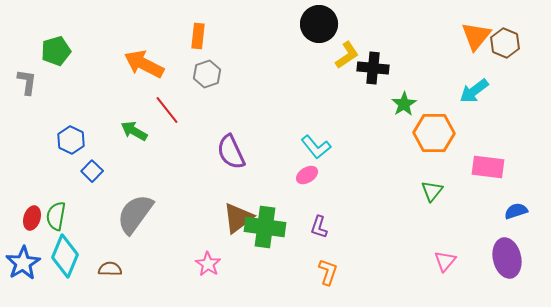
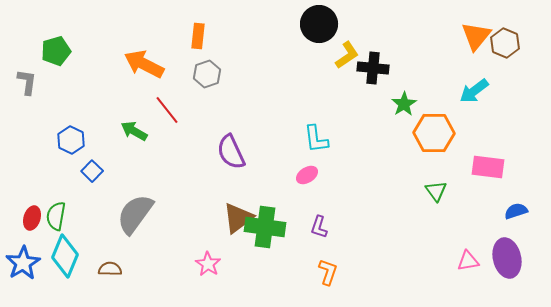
cyan L-shape: moved 8 px up; rotated 32 degrees clockwise
green triangle: moved 4 px right; rotated 15 degrees counterclockwise
pink triangle: moved 23 px right; rotated 40 degrees clockwise
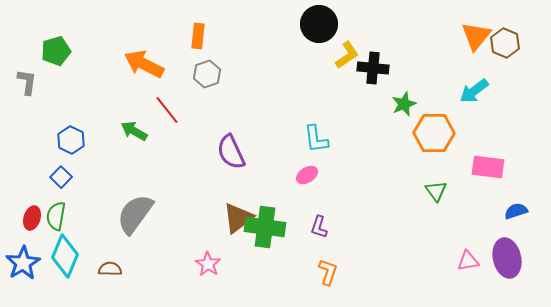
green star: rotated 10 degrees clockwise
blue square: moved 31 px left, 6 px down
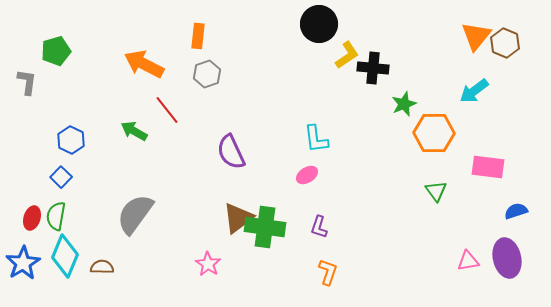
brown semicircle: moved 8 px left, 2 px up
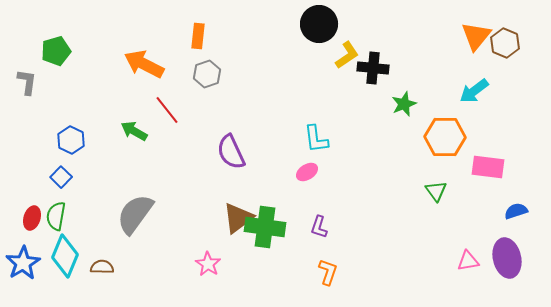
orange hexagon: moved 11 px right, 4 px down
pink ellipse: moved 3 px up
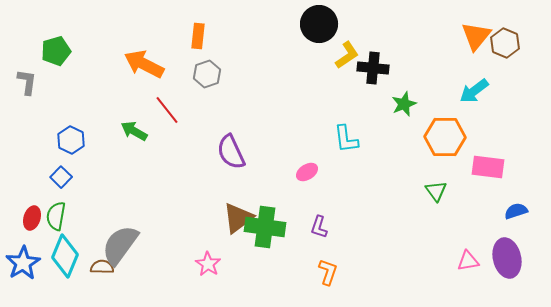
cyan L-shape: moved 30 px right
gray semicircle: moved 15 px left, 31 px down
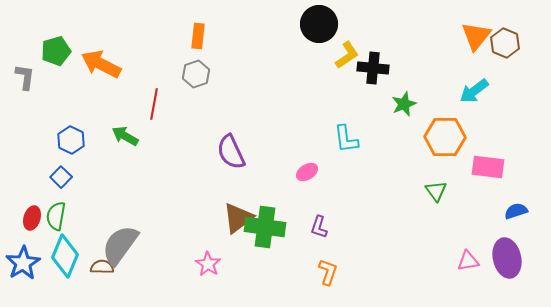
orange arrow: moved 43 px left
gray hexagon: moved 11 px left
gray L-shape: moved 2 px left, 5 px up
red line: moved 13 px left, 6 px up; rotated 48 degrees clockwise
green arrow: moved 9 px left, 5 px down
